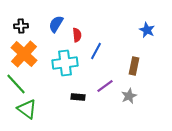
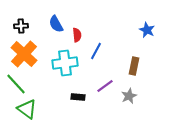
blue semicircle: rotated 60 degrees counterclockwise
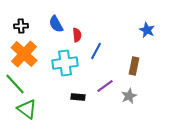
green line: moved 1 px left
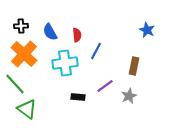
blue semicircle: moved 6 px left, 8 px down
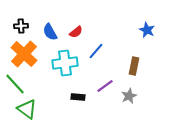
red semicircle: moved 1 px left, 3 px up; rotated 56 degrees clockwise
blue line: rotated 12 degrees clockwise
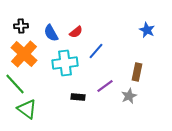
blue semicircle: moved 1 px right, 1 px down
brown rectangle: moved 3 px right, 6 px down
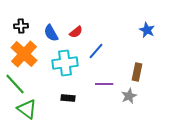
purple line: moved 1 px left, 2 px up; rotated 36 degrees clockwise
black rectangle: moved 10 px left, 1 px down
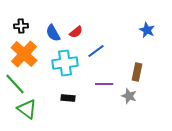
blue semicircle: moved 2 px right
blue line: rotated 12 degrees clockwise
gray star: rotated 28 degrees counterclockwise
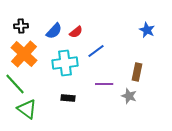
blue semicircle: moved 1 px right, 2 px up; rotated 108 degrees counterclockwise
